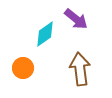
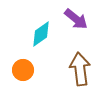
cyan diamond: moved 4 px left
orange circle: moved 2 px down
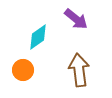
cyan diamond: moved 3 px left, 3 px down
brown arrow: moved 1 px left, 1 px down
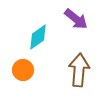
brown arrow: rotated 12 degrees clockwise
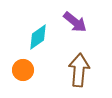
purple arrow: moved 1 px left, 3 px down
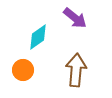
purple arrow: moved 4 px up
brown arrow: moved 3 px left
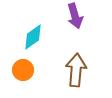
purple arrow: moved 2 px up; rotated 35 degrees clockwise
cyan diamond: moved 5 px left
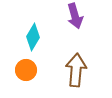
cyan diamond: rotated 24 degrees counterclockwise
orange circle: moved 3 px right
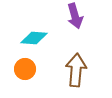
cyan diamond: moved 1 px right, 1 px down; rotated 64 degrees clockwise
orange circle: moved 1 px left, 1 px up
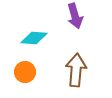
orange circle: moved 3 px down
